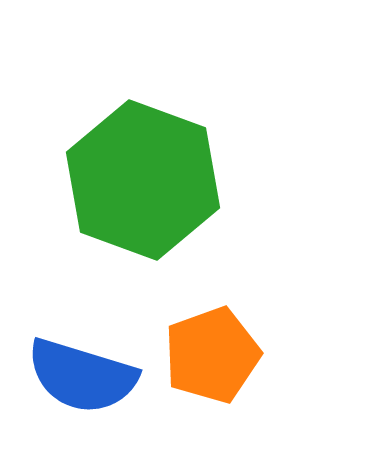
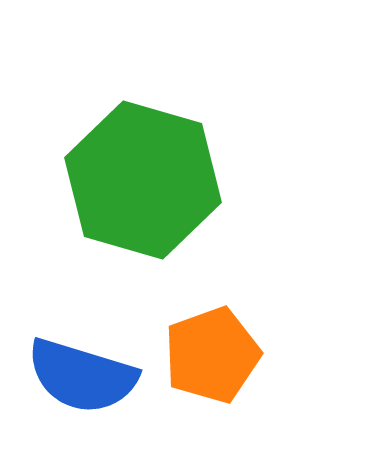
green hexagon: rotated 4 degrees counterclockwise
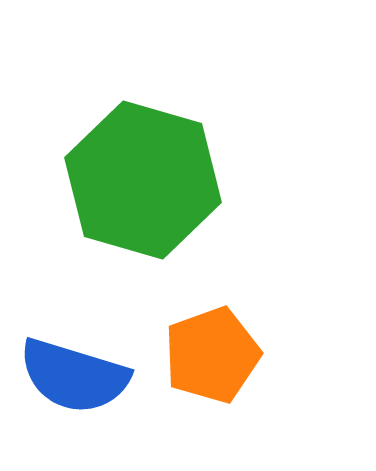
blue semicircle: moved 8 px left
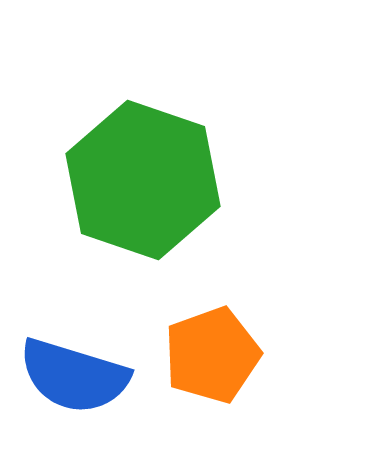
green hexagon: rotated 3 degrees clockwise
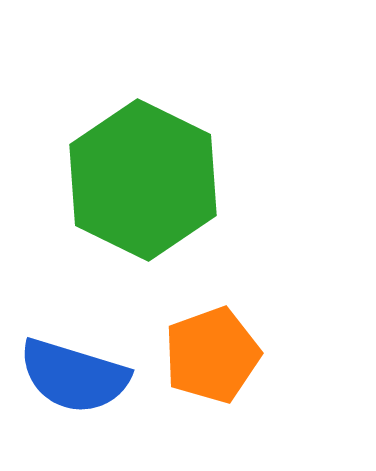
green hexagon: rotated 7 degrees clockwise
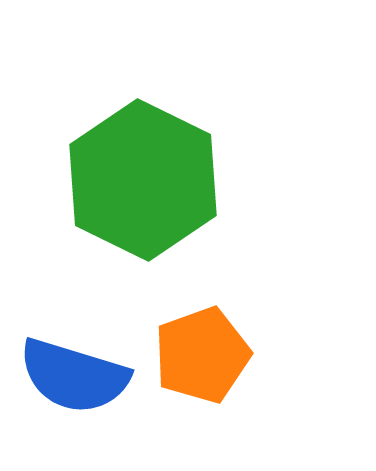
orange pentagon: moved 10 px left
